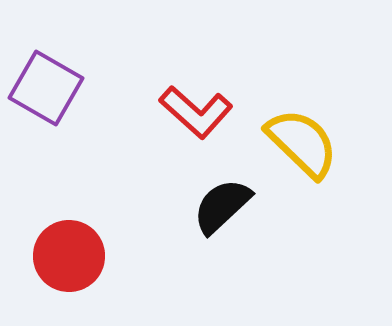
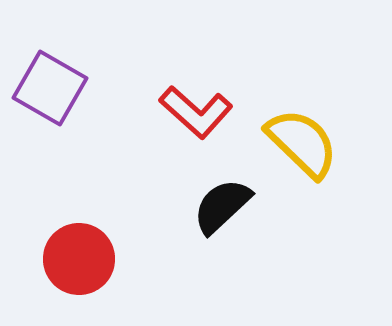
purple square: moved 4 px right
red circle: moved 10 px right, 3 px down
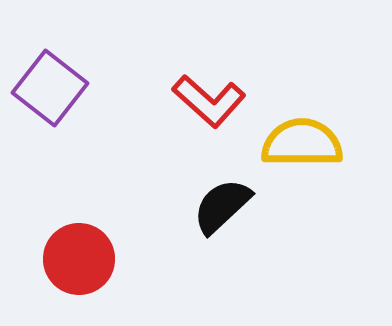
purple square: rotated 8 degrees clockwise
red L-shape: moved 13 px right, 11 px up
yellow semicircle: rotated 44 degrees counterclockwise
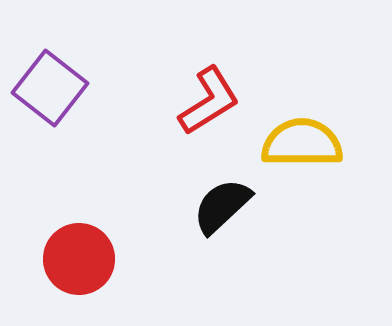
red L-shape: rotated 74 degrees counterclockwise
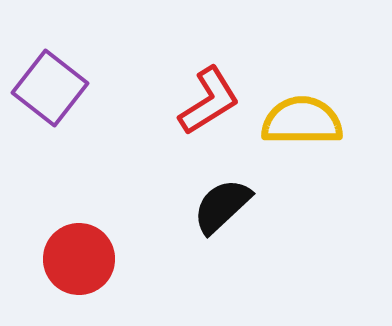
yellow semicircle: moved 22 px up
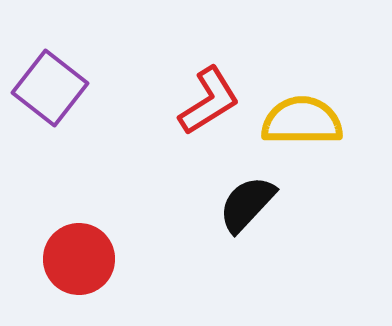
black semicircle: moved 25 px right, 2 px up; rotated 4 degrees counterclockwise
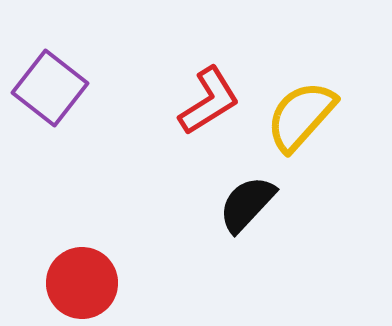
yellow semicircle: moved 1 px left, 5 px up; rotated 48 degrees counterclockwise
red circle: moved 3 px right, 24 px down
